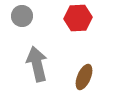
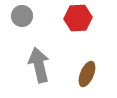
gray arrow: moved 2 px right, 1 px down
brown ellipse: moved 3 px right, 3 px up
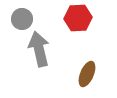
gray circle: moved 3 px down
gray arrow: moved 16 px up
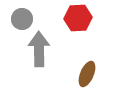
gray arrow: rotated 12 degrees clockwise
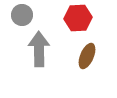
gray circle: moved 4 px up
brown ellipse: moved 18 px up
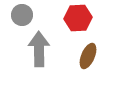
brown ellipse: moved 1 px right
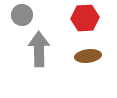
red hexagon: moved 7 px right
brown ellipse: rotated 60 degrees clockwise
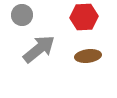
red hexagon: moved 1 px left, 1 px up
gray arrow: rotated 52 degrees clockwise
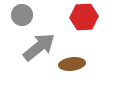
gray arrow: moved 2 px up
brown ellipse: moved 16 px left, 8 px down
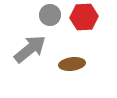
gray circle: moved 28 px right
gray arrow: moved 9 px left, 2 px down
